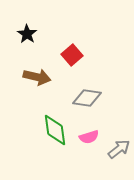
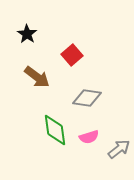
brown arrow: rotated 24 degrees clockwise
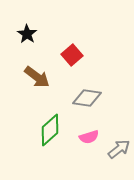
green diamond: moved 5 px left; rotated 56 degrees clockwise
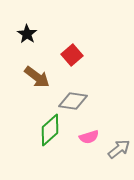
gray diamond: moved 14 px left, 3 px down
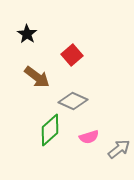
gray diamond: rotated 16 degrees clockwise
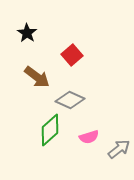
black star: moved 1 px up
gray diamond: moved 3 px left, 1 px up
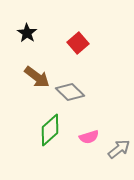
red square: moved 6 px right, 12 px up
gray diamond: moved 8 px up; rotated 20 degrees clockwise
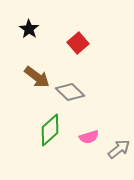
black star: moved 2 px right, 4 px up
